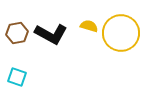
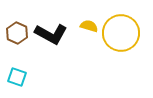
brown hexagon: rotated 25 degrees counterclockwise
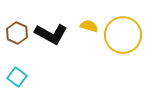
yellow circle: moved 2 px right, 2 px down
cyan square: rotated 18 degrees clockwise
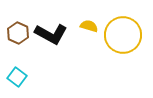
brown hexagon: moved 1 px right
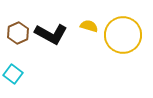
brown hexagon: rotated 10 degrees clockwise
cyan square: moved 4 px left, 3 px up
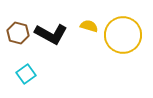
brown hexagon: rotated 20 degrees counterclockwise
cyan square: moved 13 px right; rotated 18 degrees clockwise
